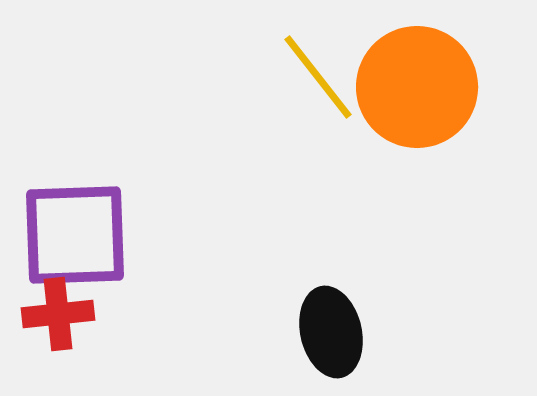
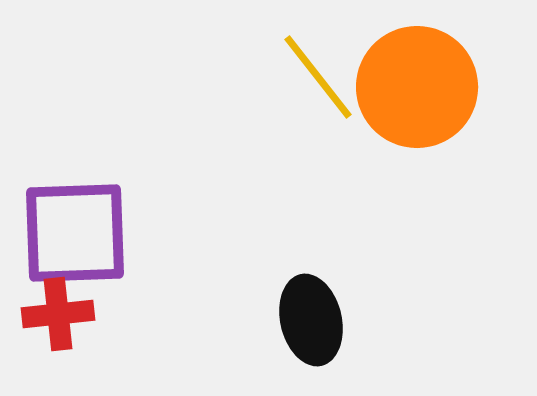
purple square: moved 2 px up
black ellipse: moved 20 px left, 12 px up
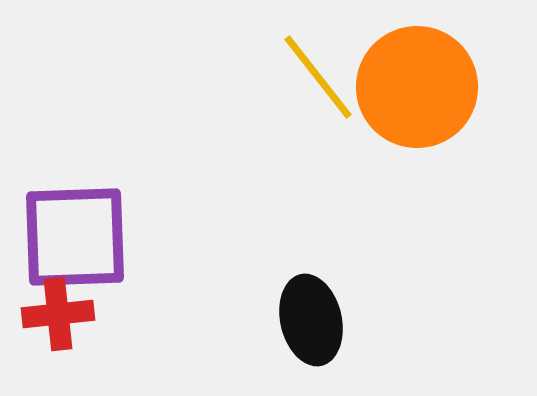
purple square: moved 4 px down
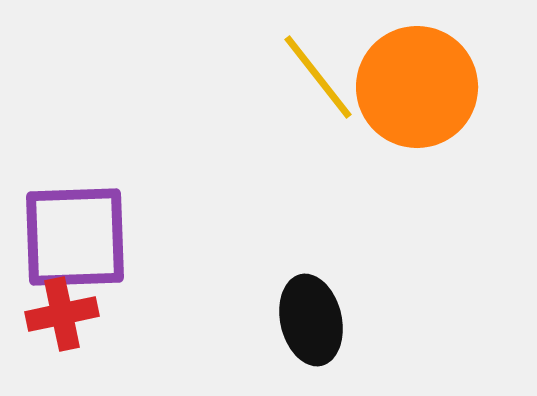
red cross: moved 4 px right; rotated 6 degrees counterclockwise
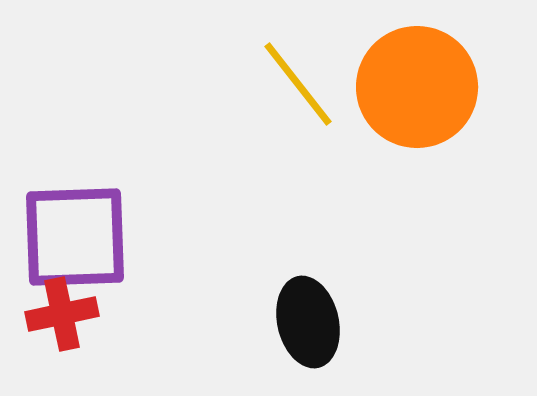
yellow line: moved 20 px left, 7 px down
black ellipse: moved 3 px left, 2 px down
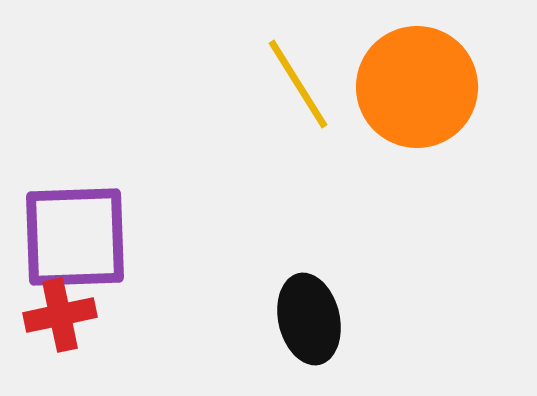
yellow line: rotated 6 degrees clockwise
red cross: moved 2 px left, 1 px down
black ellipse: moved 1 px right, 3 px up
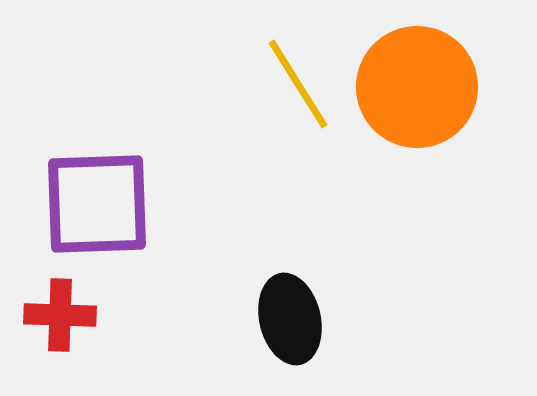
purple square: moved 22 px right, 33 px up
red cross: rotated 14 degrees clockwise
black ellipse: moved 19 px left
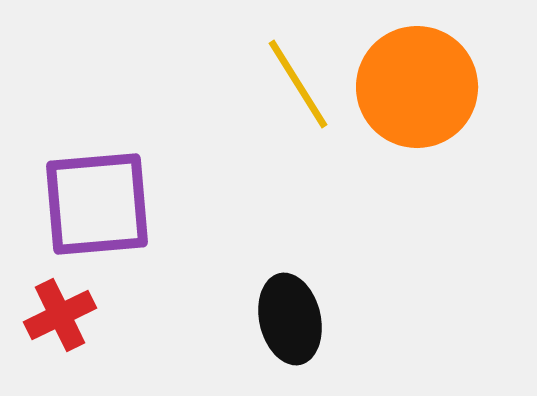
purple square: rotated 3 degrees counterclockwise
red cross: rotated 28 degrees counterclockwise
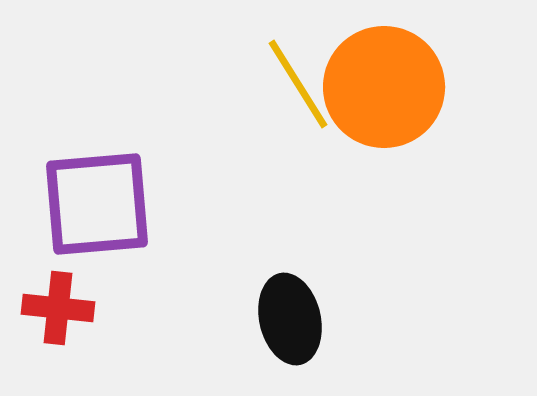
orange circle: moved 33 px left
red cross: moved 2 px left, 7 px up; rotated 32 degrees clockwise
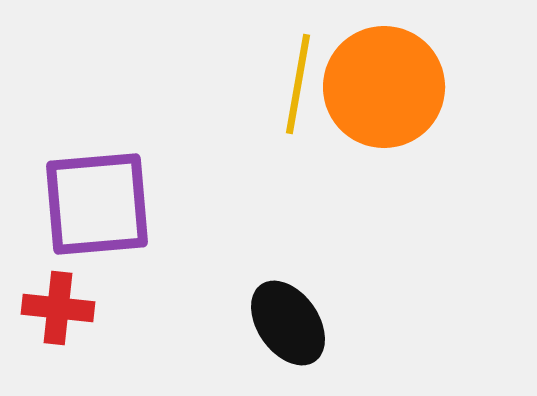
yellow line: rotated 42 degrees clockwise
black ellipse: moved 2 px left, 4 px down; rotated 22 degrees counterclockwise
